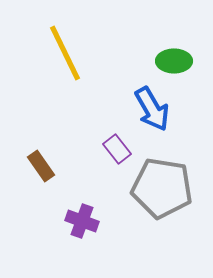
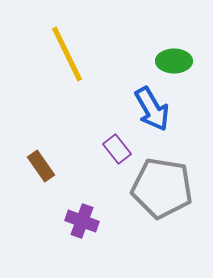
yellow line: moved 2 px right, 1 px down
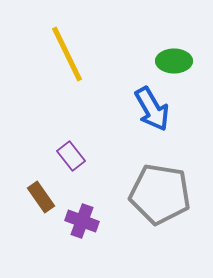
purple rectangle: moved 46 px left, 7 px down
brown rectangle: moved 31 px down
gray pentagon: moved 2 px left, 6 px down
